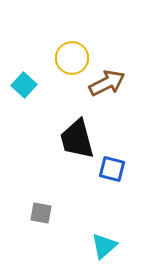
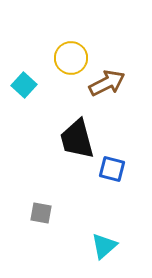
yellow circle: moved 1 px left
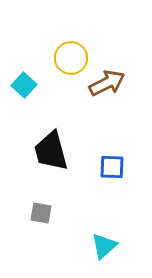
black trapezoid: moved 26 px left, 12 px down
blue square: moved 2 px up; rotated 12 degrees counterclockwise
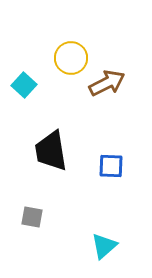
black trapezoid: rotated 6 degrees clockwise
blue square: moved 1 px left, 1 px up
gray square: moved 9 px left, 4 px down
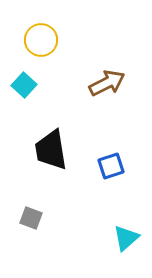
yellow circle: moved 30 px left, 18 px up
black trapezoid: moved 1 px up
blue square: rotated 20 degrees counterclockwise
gray square: moved 1 px left, 1 px down; rotated 10 degrees clockwise
cyan triangle: moved 22 px right, 8 px up
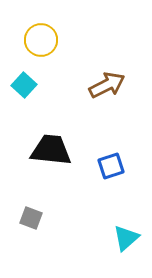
brown arrow: moved 2 px down
black trapezoid: rotated 105 degrees clockwise
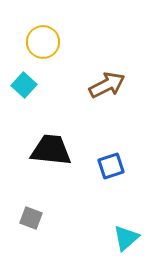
yellow circle: moved 2 px right, 2 px down
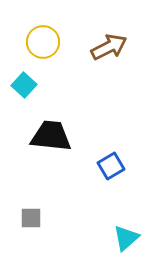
brown arrow: moved 2 px right, 38 px up
black trapezoid: moved 14 px up
blue square: rotated 12 degrees counterclockwise
gray square: rotated 20 degrees counterclockwise
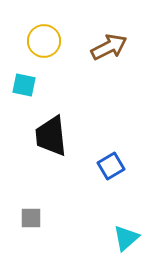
yellow circle: moved 1 px right, 1 px up
cyan square: rotated 30 degrees counterclockwise
black trapezoid: rotated 102 degrees counterclockwise
